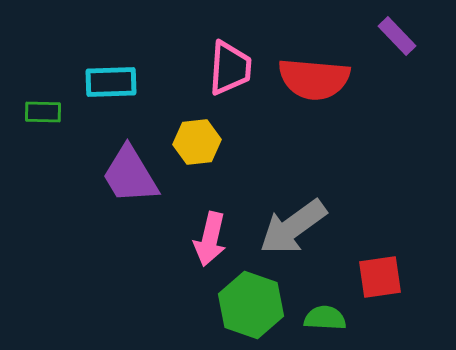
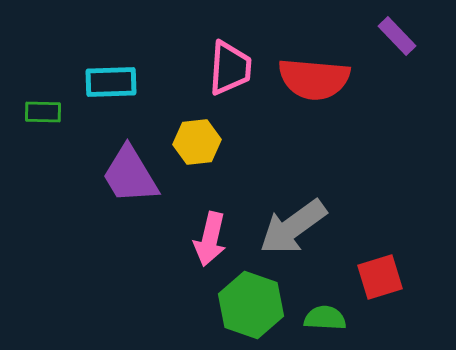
red square: rotated 9 degrees counterclockwise
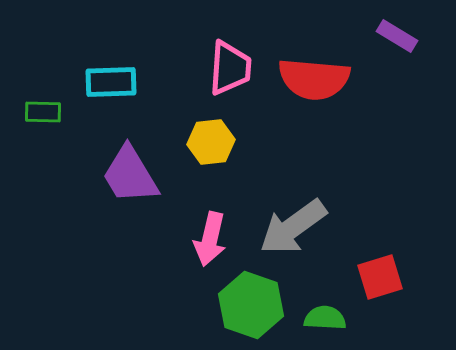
purple rectangle: rotated 15 degrees counterclockwise
yellow hexagon: moved 14 px right
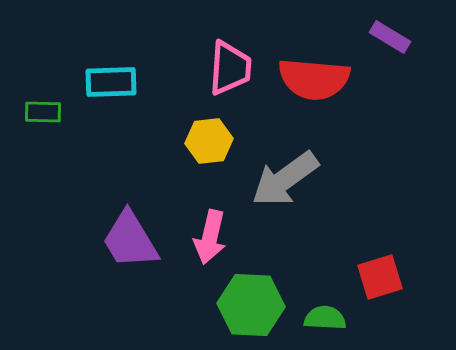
purple rectangle: moved 7 px left, 1 px down
yellow hexagon: moved 2 px left, 1 px up
purple trapezoid: moved 65 px down
gray arrow: moved 8 px left, 48 px up
pink arrow: moved 2 px up
green hexagon: rotated 16 degrees counterclockwise
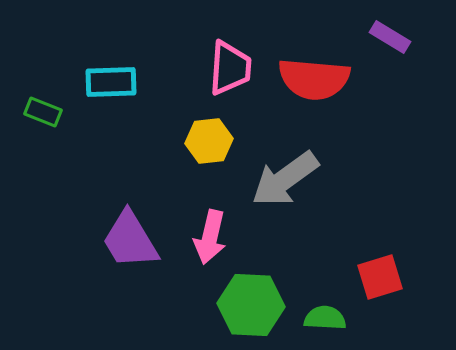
green rectangle: rotated 21 degrees clockwise
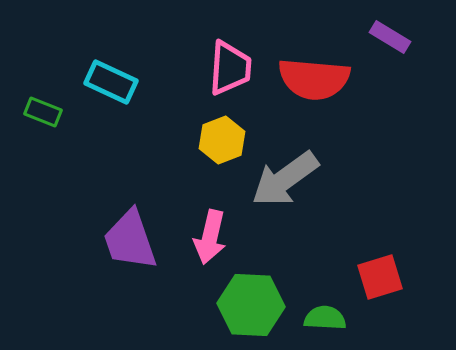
cyan rectangle: rotated 27 degrees clockwise
yellow hexagon: moved 13 px right, 1 px up; rotated 15 degrees counterclockwise
purple trapezoid: rotated 12 degrees clockwise
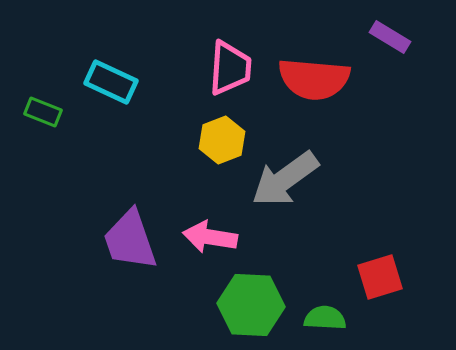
pink arrow: rotated 86 degrees clockwise
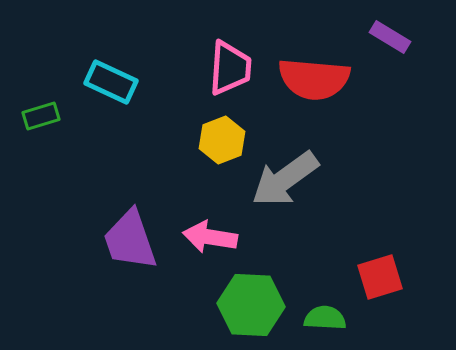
green rectangle: moved 2 px left, 4 px down; rotated 39 degrees counterclockwise
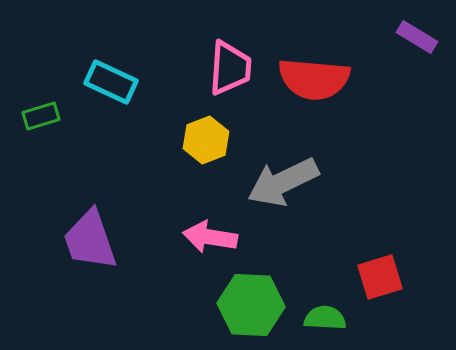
purple rectangle: moved 27 px right
yellow hexagon: moved 16 px left
gray arrow: moved 2 px left, 3 px down; rotated 10 degrees clockwise
purple trapezoid: moved 40 px left
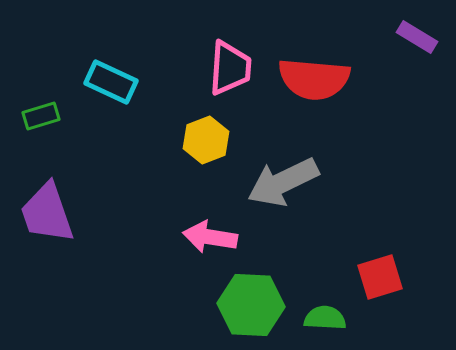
purple trapezoid: moved 43 px left, 27 px up
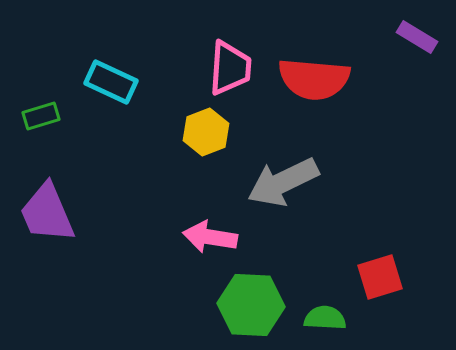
yellow hexagon: moved 8 px up
purple trapezoid: rotated 4 degrees counterclockwise
